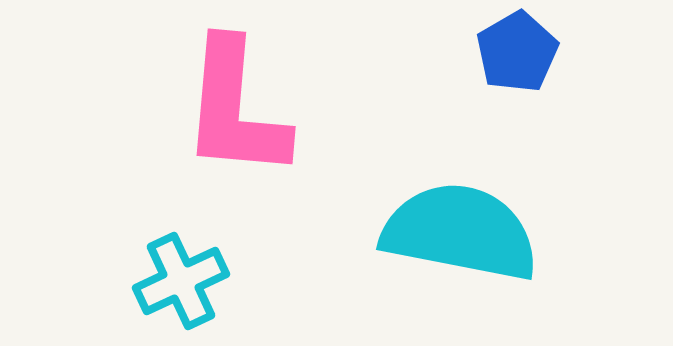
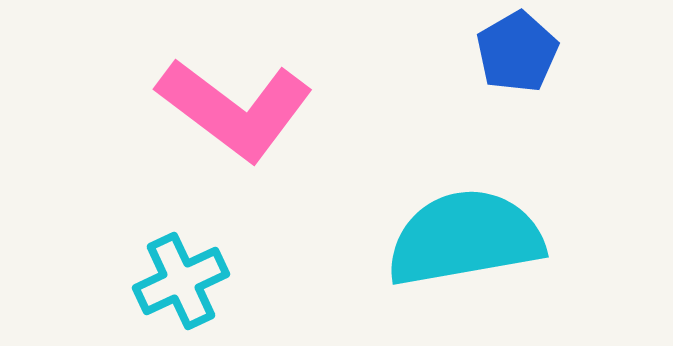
pink L-shape: rotated 58 degrees counterclockwise
cyan semicircle: moved 5 px right, 6 px down; rotated 21 degrees counterclockwise
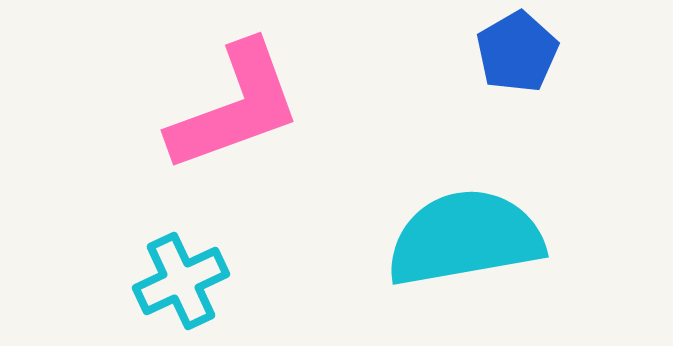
pink L-shape: moved 2 px up; rotated 57 degrees counterclockwise
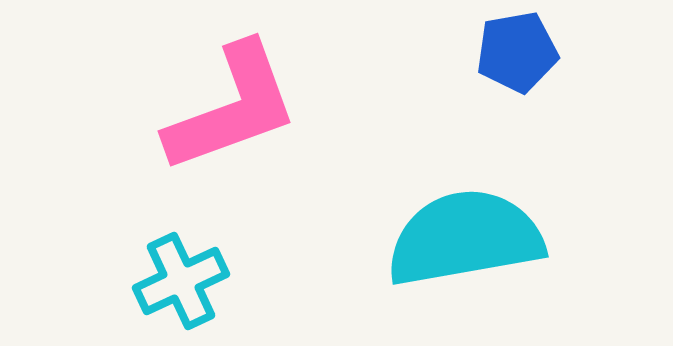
blue pentagon: rotated 20 degrees clockwise
pink L-shape: moved 3 px left, 1 px down
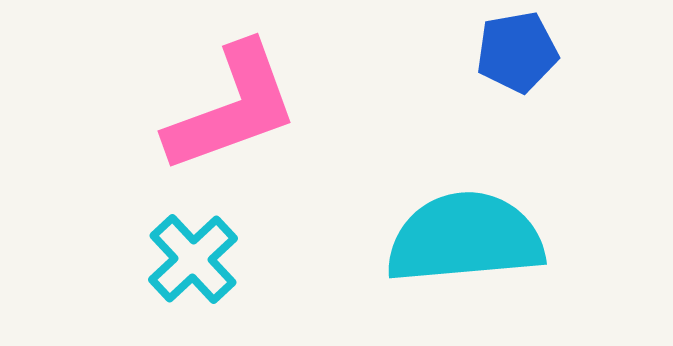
cyan semicircle: rotated 5 degrees clockwise
cyan cross: moved 12 px right, 22 px up; rotated 18 degrees counterclockwise
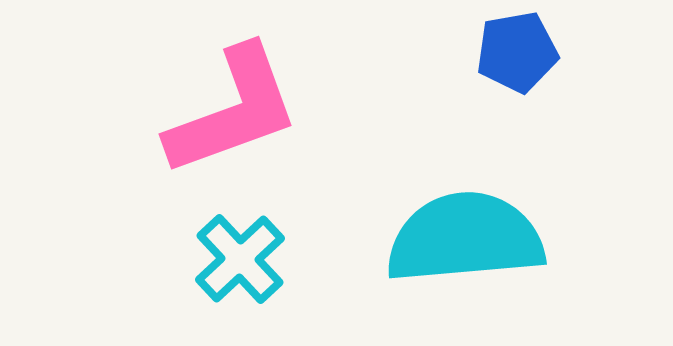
pink L-shape: moved 1 px right, 3 px down
cyan cross: moved 47 px right
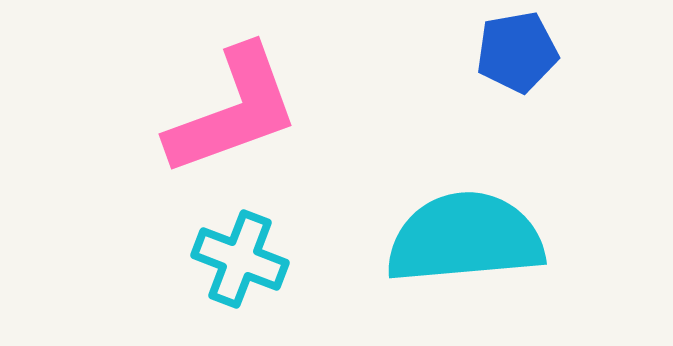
cyan cross: rotated 26 degrees counterclockwise
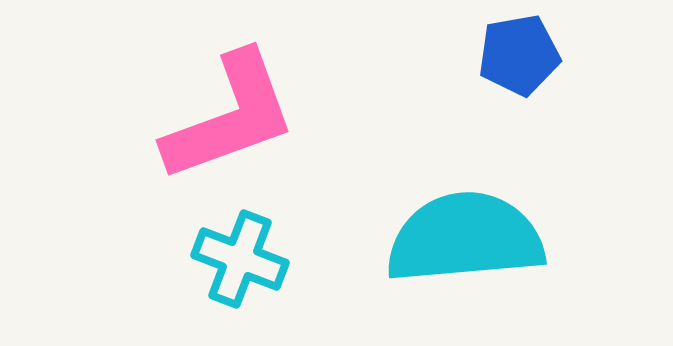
blue pentagon: moved 2 px right, 3 px down
pink L-shape: moved 3 px left, 6 px down
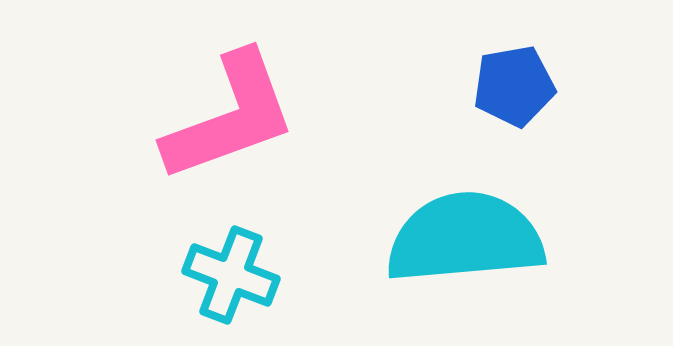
blue pentagon: moved 5 px left, 31 px down
cyan cross: moved 9 px left, 16 px down
